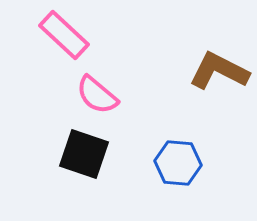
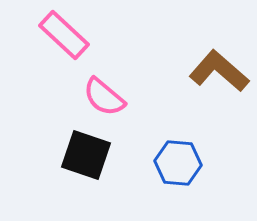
brown L-shape: rotated 14 degrees clockwise
pink semicircle: moved 7 px right, 2 px down
black square: moved 2 px right, 1 px down
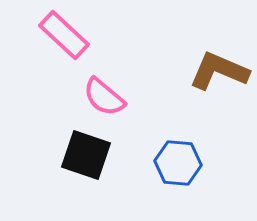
brown L-shape: rotated 18 degrees counterclockwise
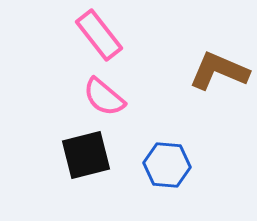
pink rectangle: moved 35 px right; rotated 9 degrees clockwise
black square: rotated 33 degrees counterclockwise
blue hexagon: moved 11 px left, 2 px down
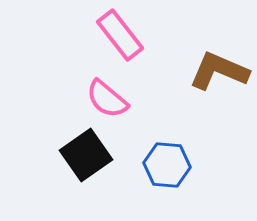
pink rectangle: moved 21 px right
pink semicircle: moved 3 px right, 2 px down
black square: rotated 21 degrees counterclockwise
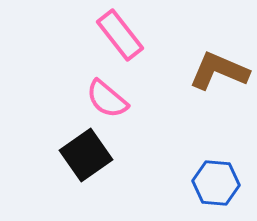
blue hexagon: moved 49 px right, 18 px down
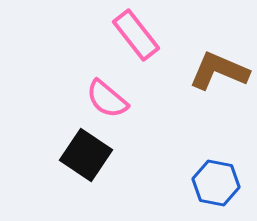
pink rectangle: moved 16 px right
black square: rotated 21 degrees counterclockwise
blue hexagon: rotated 6 degrees clockwise
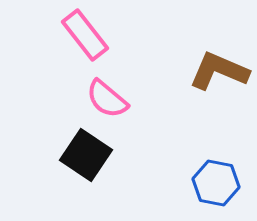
pink rectangle: moved 51 px left
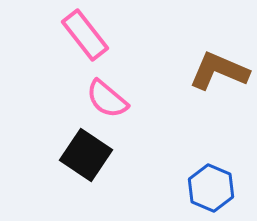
blue hexagon: moved 5 px left, 5 px down; rotated 12 degrees clockwise
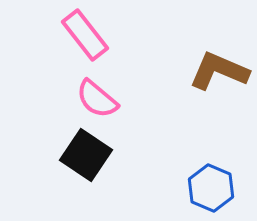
pink semicircle: moved 10 px left
